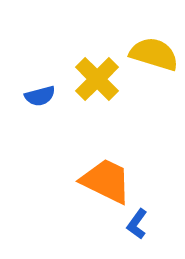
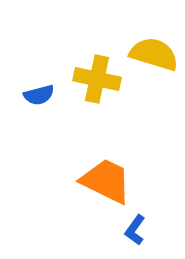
yellow cross: rotated 33 degrees counterclockwise
blue semicircle: moved 1 px left, 1 px up
blue L-shape: moved 2 px left, 6 px down
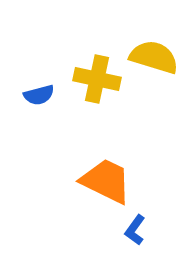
yellow semicircle: moved 3 px down
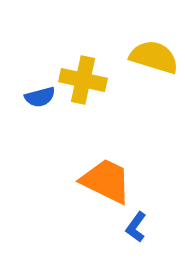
yellow cross: moved 14 px left, 1 px down
blue semicircle: moved 1 px right, 2 px down
blue L-shape: moved 1 px right, 3 px up
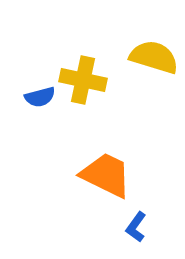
orange trapezoid: moved 6 px up
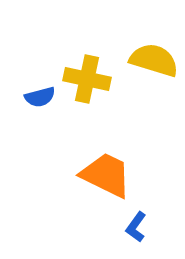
yellow semicircle: moved 3 px down
yellow cross: moved 4 px right, 1 px up
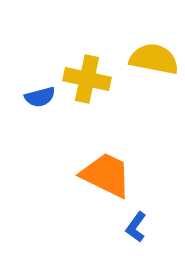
yellow semicircle: moved 1 px up; rotated 6 degrees counterclockwise
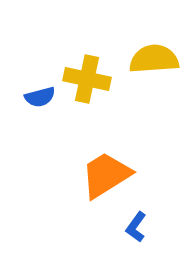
yellow semicircle: rotated 15 degrees counterclockwise
orange trapezoid: rotated 58 degrees counterclockwise
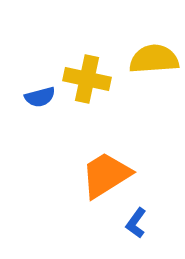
blue L-shape: moved 4 px up
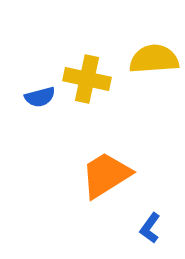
blue L-shape: moved 14 px right, 5 px down
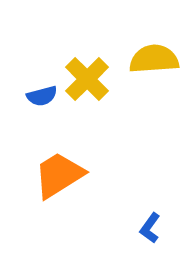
yellow cross: rotated 33 degrees clockwise
blue semicircle: moved 2 px right, 1 px up
orange trapezoid: moved 47 px left
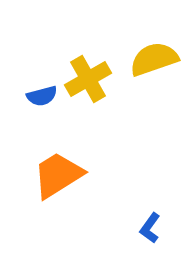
yellow semicircle: rotated 15 degrees counterclockwise
yellow cross: moved 1 px right; rotated 15 degrees clockwise
orange trapezoid: moved 1 px left
